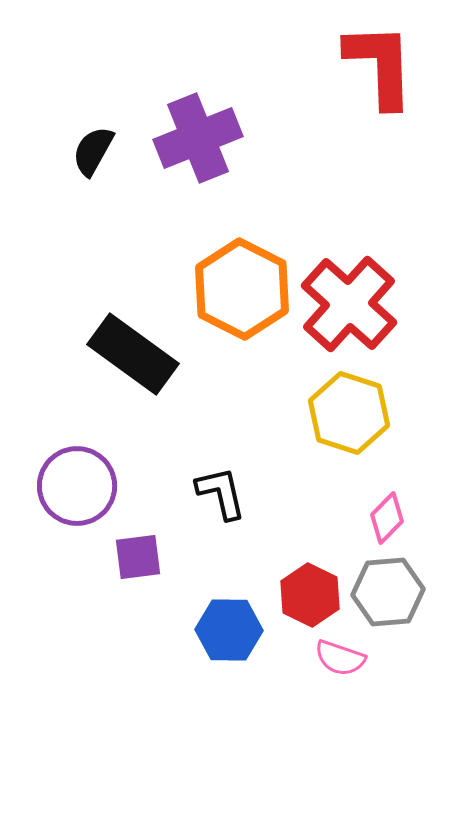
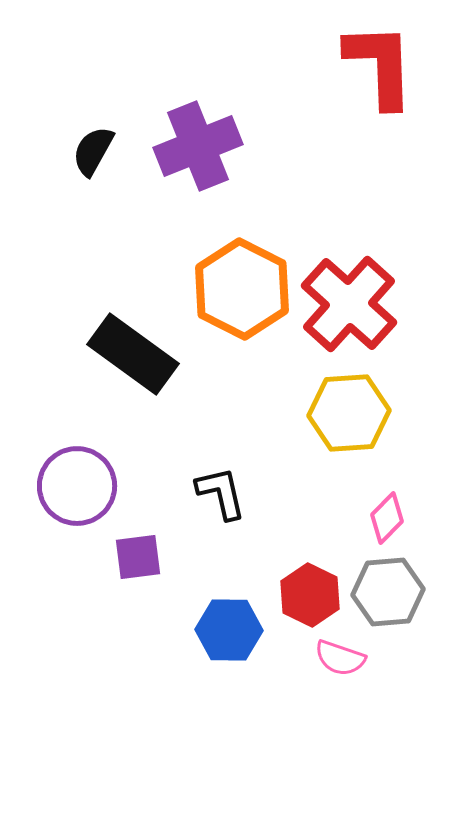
purple cross: moved 8 px down
yellow hexagon: rotated 22 degrees counterclockwise
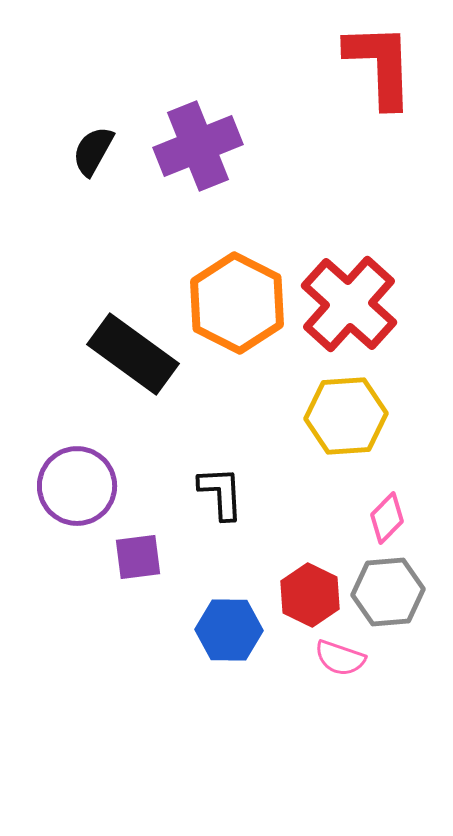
orange hexagon: moved 5 px left, 14 px down
yellow hexagon: moved 3 px left, 3 px down
black L-shape: rotated 10 degrees clockwise
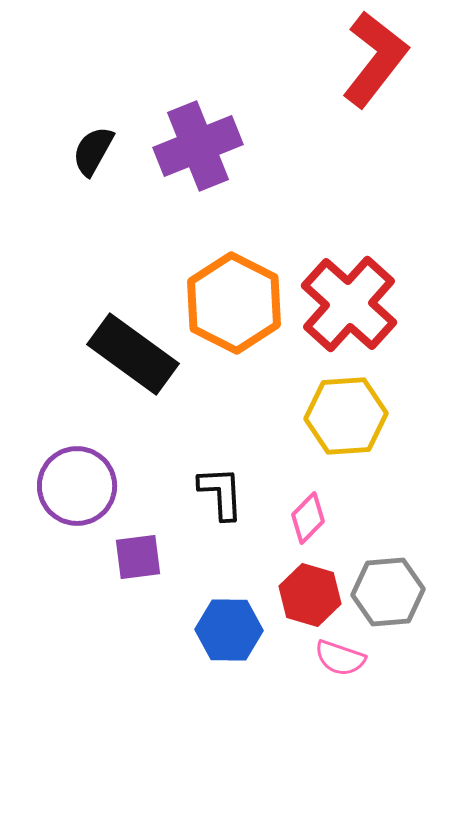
red L-shape: moved 5 px left, 6 px up; rotated 40 degrees clockwise
orange hexagon: moved 3 px left
pink diamond: moved 79 px left
red hexagon: rotated 10 degrees counterclockwise
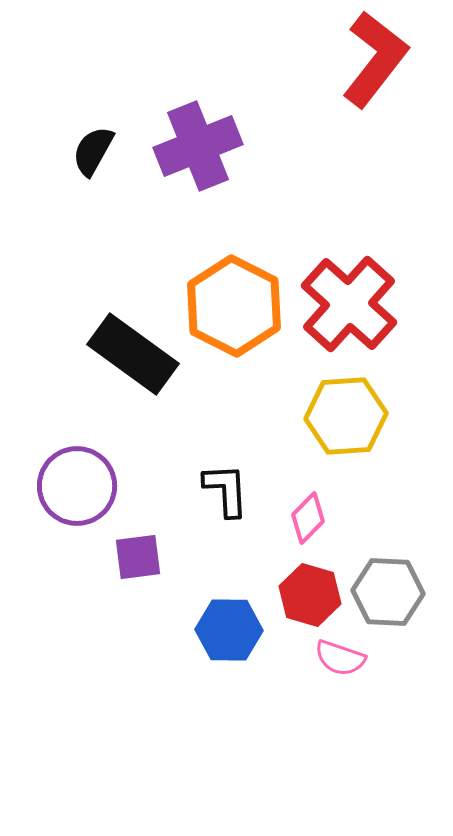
orange hexagon: moved 3 px down
black L-shape: moved 5 px right, 3 px up
gray hexagon: rotated 8 degrees clockwise
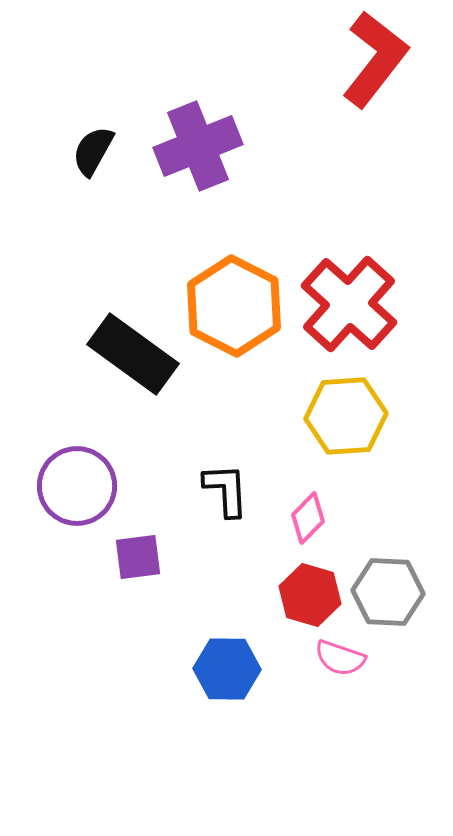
blue hexagon: moved 2 px left, 39 px down
